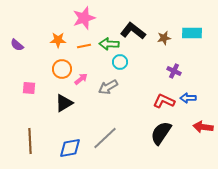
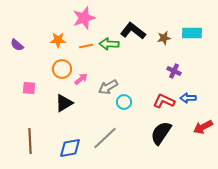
orange line: moved 2 px right
cyan circle: moved 4 px right, 40 px down
red arrow: rotated 36 degrees counterclockwise
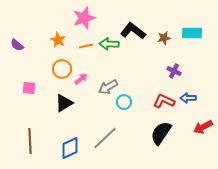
orange star: rotated 28 degrees clockwise
blue diamond: rotated 15 degrees counterclockwise
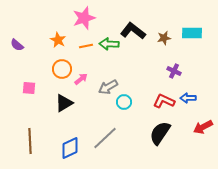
black semicircle: moved 1 px left
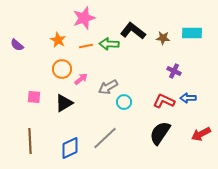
brown star: moved 1 px left; rotated 16 degrees clockwise
pink square: moved 5 px right, 9 px down
red arrow: moved 2 px left, 7 px down
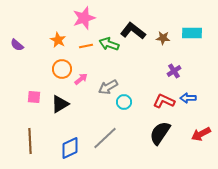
green arrow: rotated 18 degrees clockwise
purple cross: rotated 32 degrees clockwise
black triangle: moved 4 px left, 1 px down
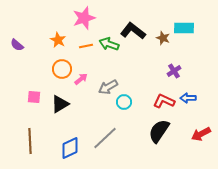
cyan rectangle: moved 8 px left, 5 px up
brown star: rotated 16 degrees clockwise
black semicircle: moved 1 px left, 2 px up
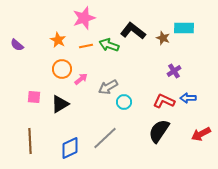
green arrow: moved 1 px down
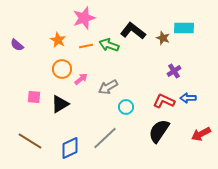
cyan circle: moved 2 px right, 5 px down
brown line: rotated 55 degrees counterclockwise
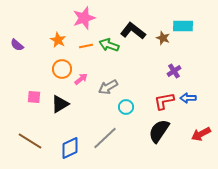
cyan rectangle: moved 1 px left, 2 px up
red L-shape: rotated 35 degrees counterclockwise
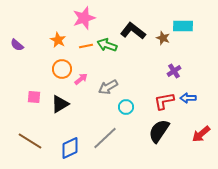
green arrow: moved 2 px left
red arrow: rotated 12 degrees counterclockwise
